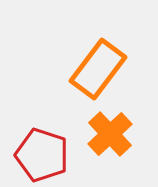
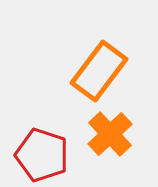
orange rectangle: moved 1 px right, 2 px down
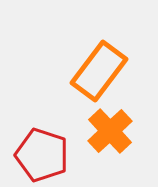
orange cross: moved 3 px up
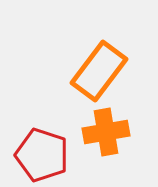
orange cross: moved 4 px left, 1 px down; rotated 33 degrees clockwise
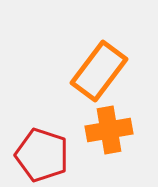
orange cross: moved 3 px right, 2 px up
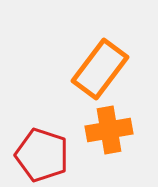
orange rectangle: moved 1 px right, 2 px up
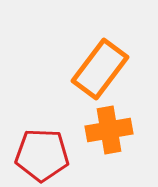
red pentagon: rotated 16 degrees counterclockwise
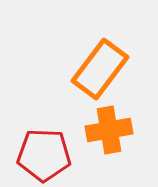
red pentagon: moved 2 px right
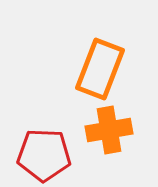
orange rectangle: rotated 16 degrees counterclockwise
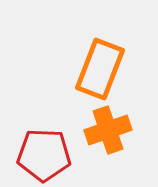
orange cross: moved 1 px left; rotated 9 degrees counterclockwise
